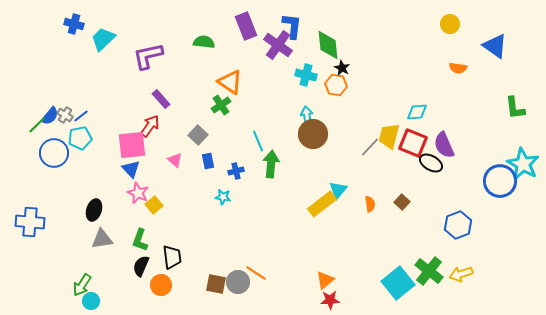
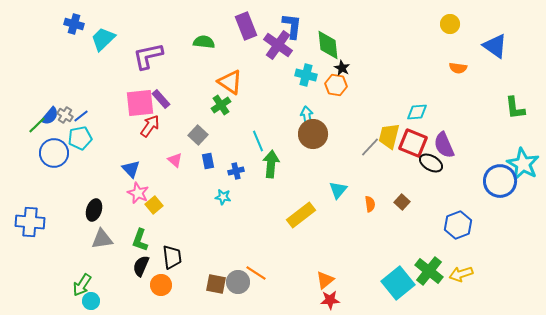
pink square at (132, 145): moved 8 px right, 42 px up
yellow rectangle at (322, 204): moved 21 px left, 11 px down
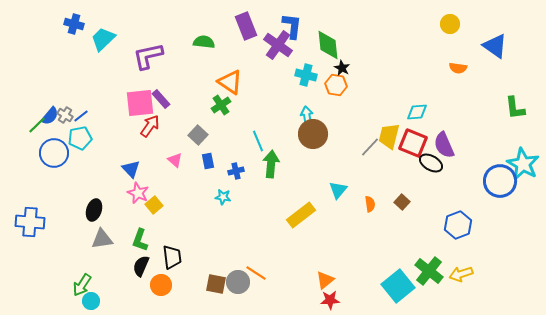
cyan square at (398, 283): moved 3 px down
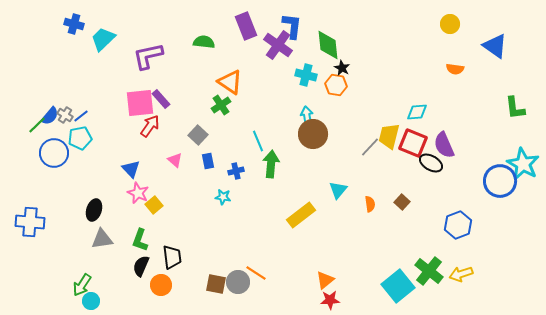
orange semicircle at (458, 68): moved 3 px left, 1 px down
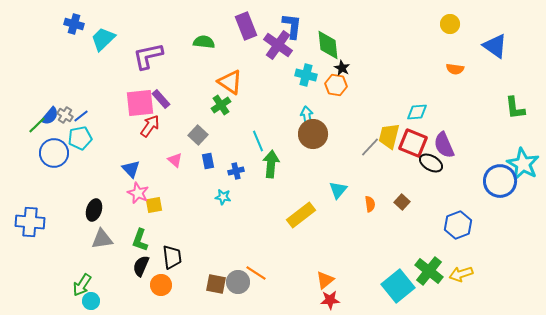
yellow square at (154, 205): rotated 30 degrees clockwise
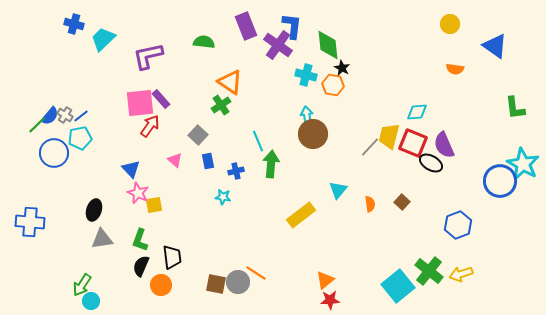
orange hexagon at (336, 85): moved 3 px left
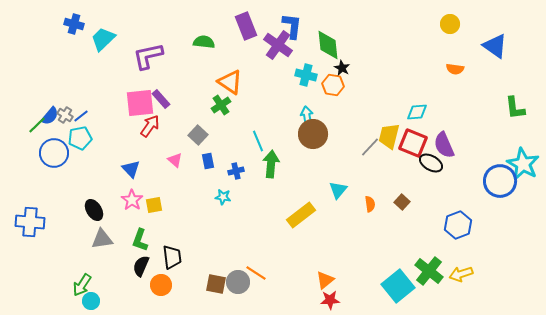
pink star at (138, 193): moved 6 px left, 7 px down; rotated 10 degrees clockwise
black ellipse at (94, 210): rotated 50 degrees counterclockwise
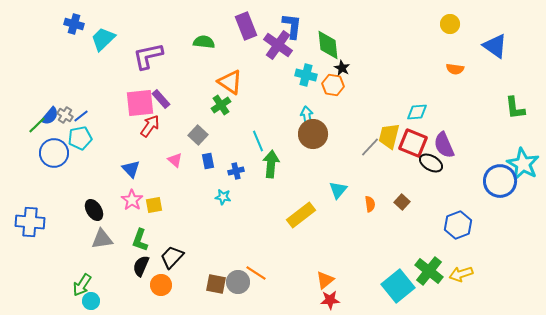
black trapezoid at (172, 257): rotated 130 degrees counterclockwise
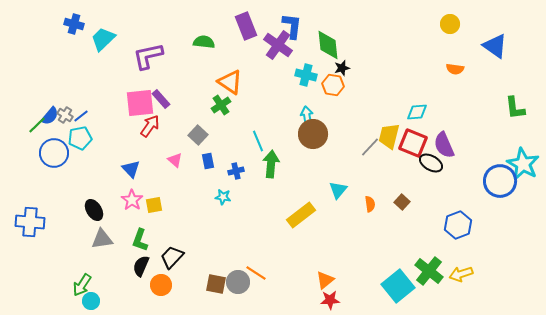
black star at (342, 68): rotated 28 degrees clockwise
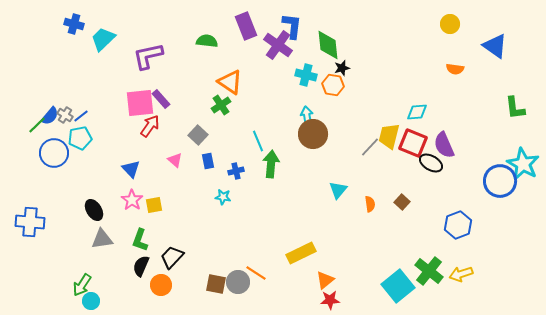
green semicircle at (204, 42): moved 3 px right, 1 px up
yellow rectangle at (301, 215): moved 38 px down; rotated 12 degrees clockwise
